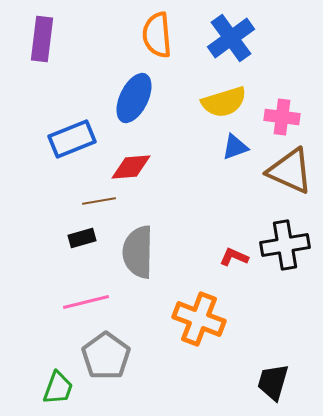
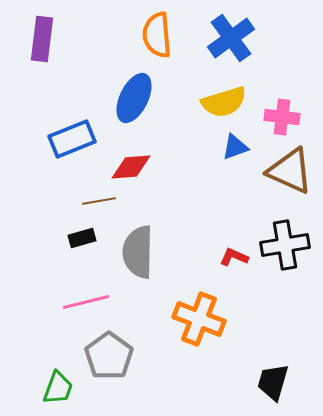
gray pentagon: moved 3 px right
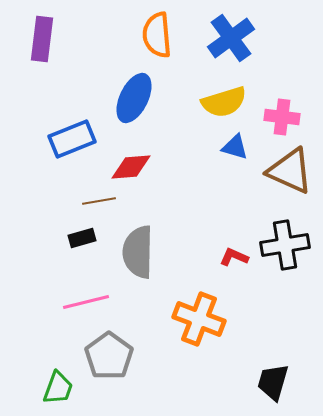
blue triangle: rotated 36 degrees clockwise
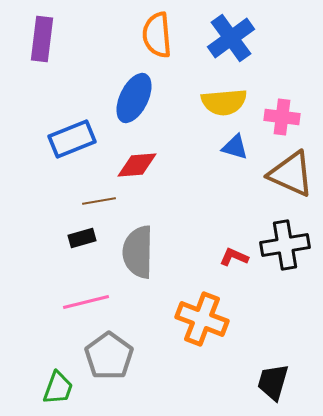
yellow semicircle: rotated 12 degrees clockwise
red diamond: moved 6 px right, 2 px up
brown triangle: moved 1 px right, 3 px down
orange cross: moved 3 px right
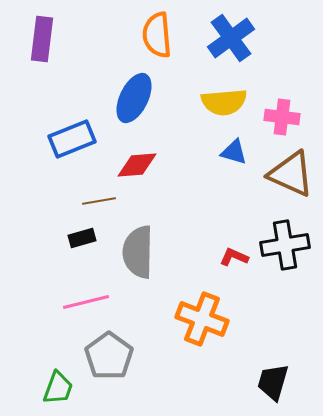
blue triangle: moved 1 px left, 5 px down
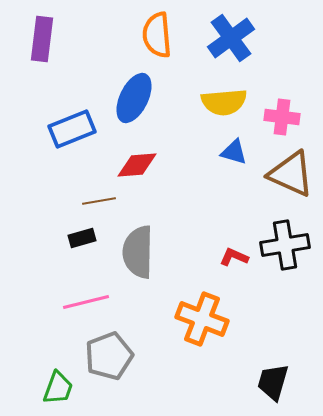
blue rectangle: moved 10 px up
gray pentagon: rotated 15 degrees clockwise
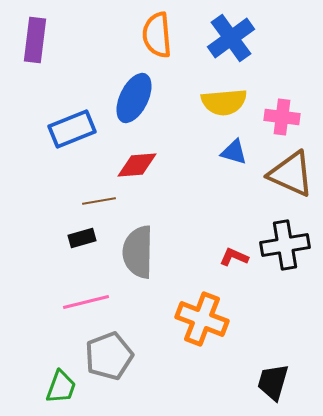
purple rectangle: moved 7 px left, 1 px down
green trapezoid: moved 3 px right, 1 px up
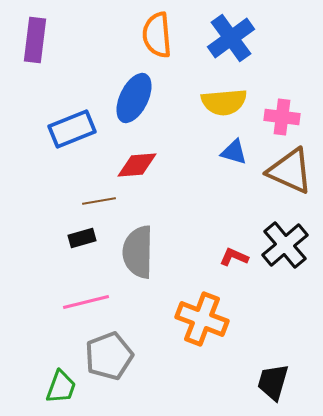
brown triangle: moved 1 px left, 3 px up
black cross: rotated 30 degrees counterclockwise
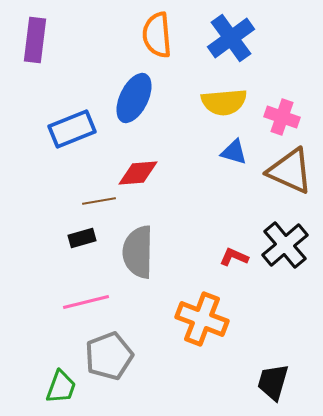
pink cross: rotated 12 degrees clockwise
red diamond: moved 1 px right, 8 px down
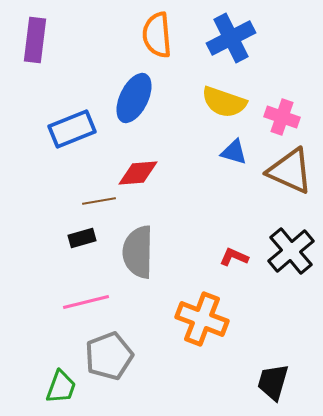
blue cross: rotated 9 degrees clockwise
yellow semicircle: rotated 24 degrees clockwise
black cross: moved 6 px right, 6 px down
